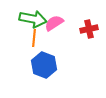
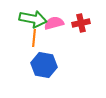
pink semicircle: rotated 18 degrees clockwise
red cross: moved 8 px left, 6 px up
blue hexagon: rotated 10 degrees counterclockwise
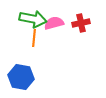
blue hexagon: moved 23 px left, 12 px down
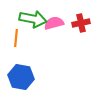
orange line: moved 18 px left
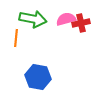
pink semicircle: moved 12 px right, 4 px up
blue hexagon: moved 17 px right
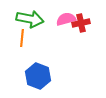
green arrow: moved 3 px left
orange line: moved 6 px right
blue hexagon: moved 1 px up; rotated 10 degrees clockwise
